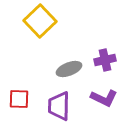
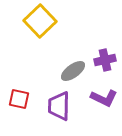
gray ellipse: moved 4 px right, 2 px down; rotated 15 degrees counterclockwise
red square: rotated 10 degrees clockwise
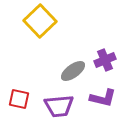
purple cross: rotated 10 degrees counterclockwise
purple L-shape: moved 1 px left; rotated 12 degrees counterclockwise
purple trapezoid: rotated 96 degrees counterclockwise
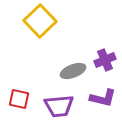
gray ellipse: rotated 15 degrees clockwise
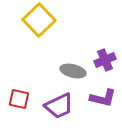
yellow square: moved 1 px left, 1 px up
gray ellipse: rotated 35 degrees clockwise
purple trapezoid: rotated 20 degrees counterclockwise
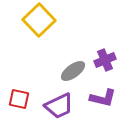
gray ellipse: rotated 50 degrees counterclockwise
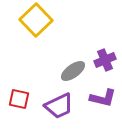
yellow square: moved 3 px left
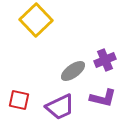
red square: moved 1 px down
purple trapezoid: moved 1 px right, 1 px down
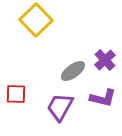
purple cross: rotated 20 degrees counterclockwise
red square: moved 3 px left, 6 px up; rotated 10 degrees counterclockwise
purple trapezoid: rotated 144 degrees clockwise
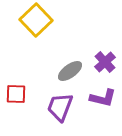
purple cross: moved 2 px down
gray ellipse: moved 3 px left
purple trapezoid: rotated 8 degrees counterclockwise
